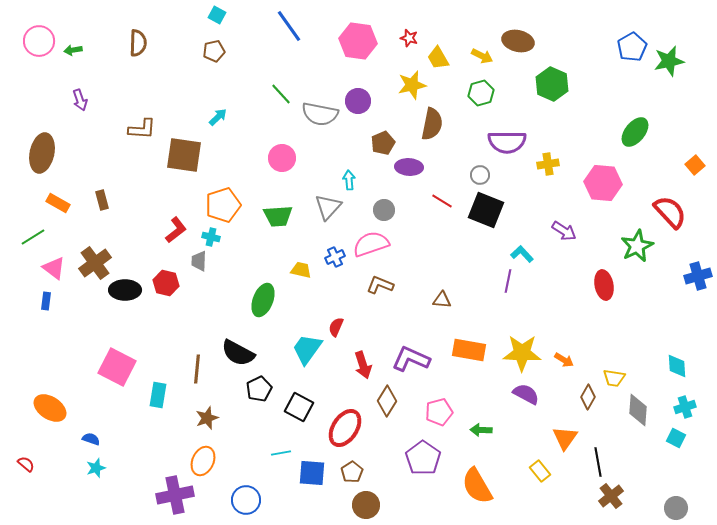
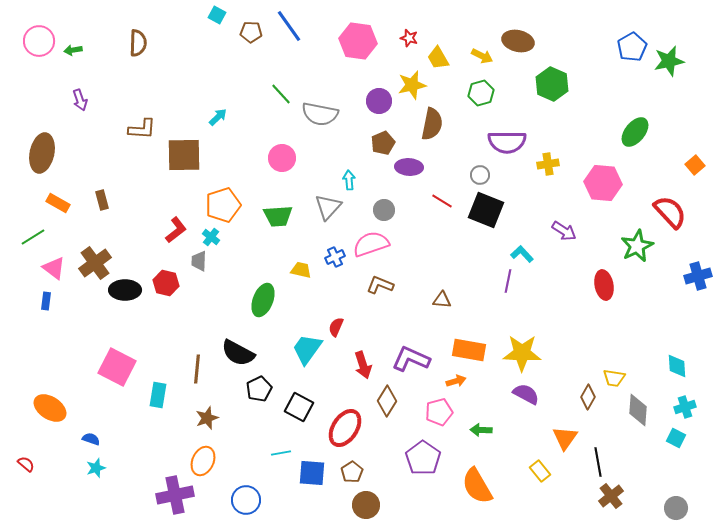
brown pentagon at (214, 51): moved 37 px right, 19 px up; rotated 15 degrees clockwise
purple circle at (358, 101): moved 21 px right
brown square at (184, 155): rotated 9 degrees counterclockwise
cyan cross at (211, 237): rotated 24 degrees clockwise
orange arrow at (564, 360): moved 108 px left, 21 px down; rotated 48 degrees counterclockwise
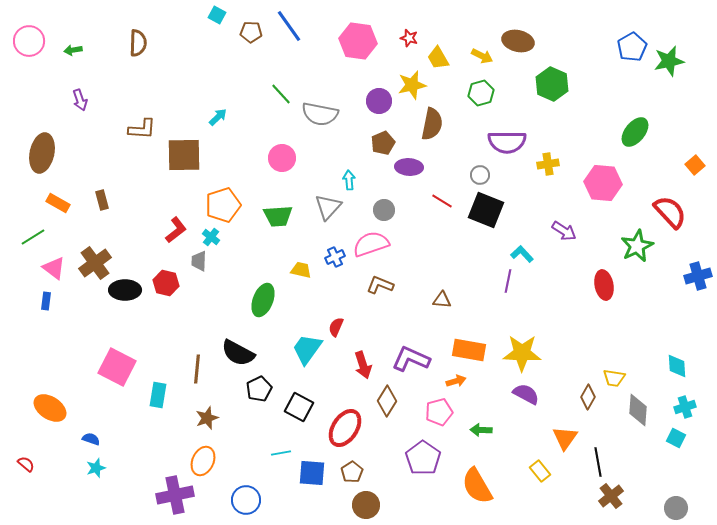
pink circle at (39, 41): moved 10 px left
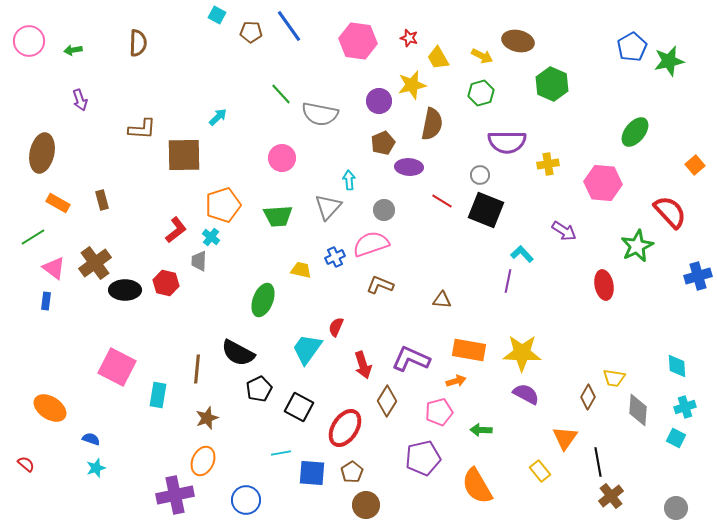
purple pentagon at (423, 458): rotated 24 degrees clockwise
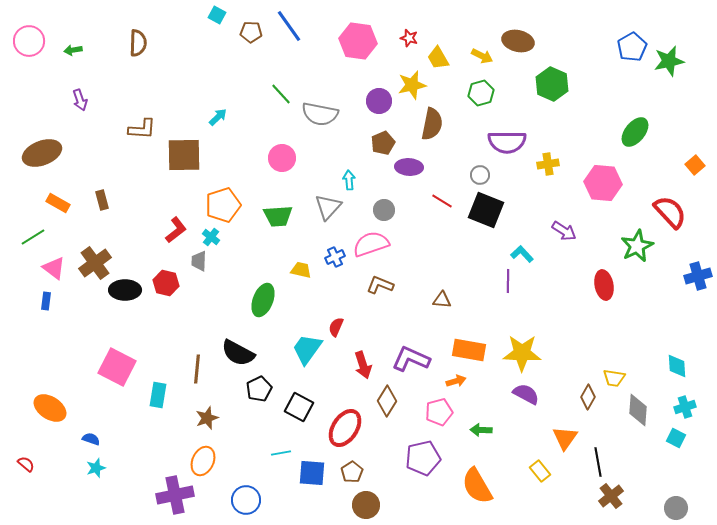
brown ellipse at (42, 153): rotated 57 degrees clockwise
purple line at (508, 281): rotated 10 degrees counterclockwise
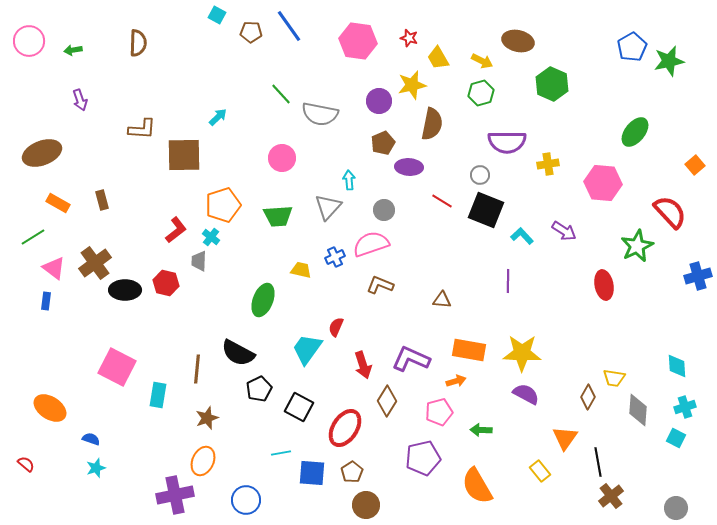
yellow arrow at (482, 56): moved 5 px down
cyan L-shape at (522, 254): moved 18 px up
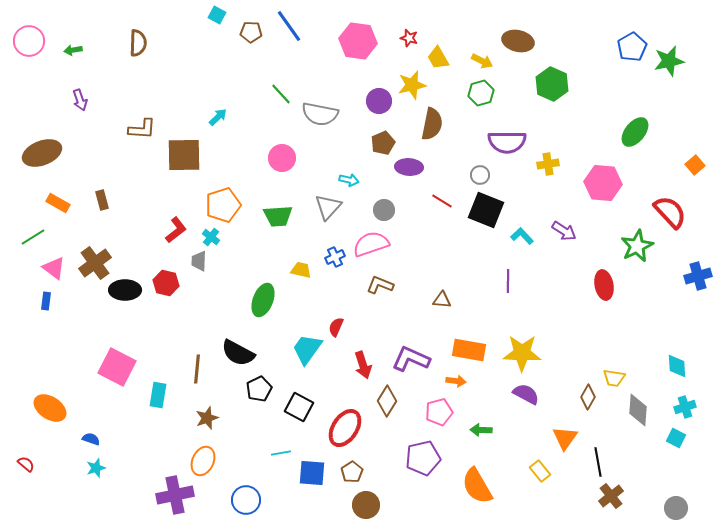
cyan arrow at (349, 180): rotated 108 degrees clockwise
orange arrow at (456, 381): rotated 24 degrees clockwise
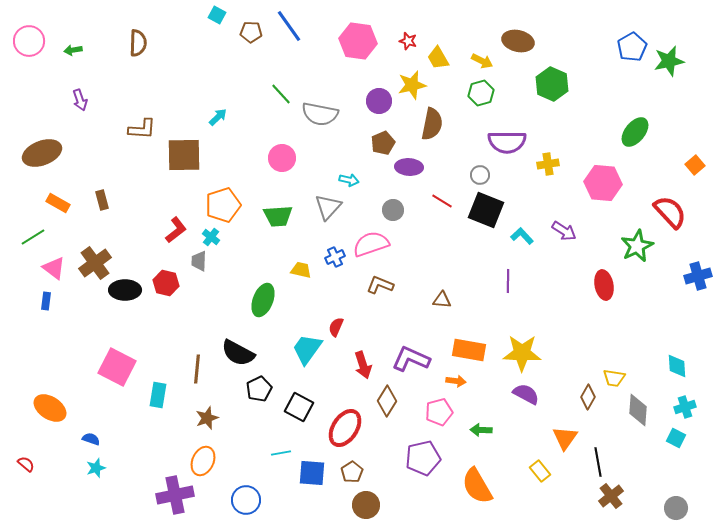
red star at (409, 38): moved 1 px left, 3 px down
gray circle at (384, 210): moved 9 px right
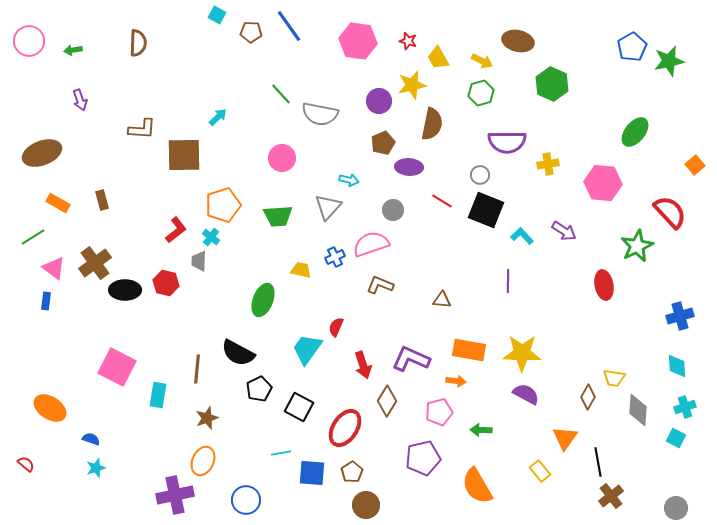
blue cross at (698, 276): moved 18 px left, 40 px down
